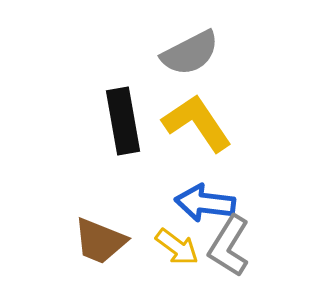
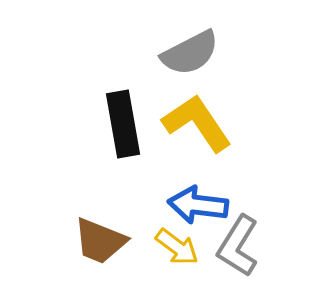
black rectangle: moved 3 px down
blue arrow: moved 7 px left, 2 px down
gray L-shape: moved 9 px right
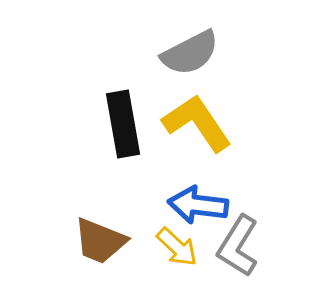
yellow arrow: rotated 6 degrees clockwise
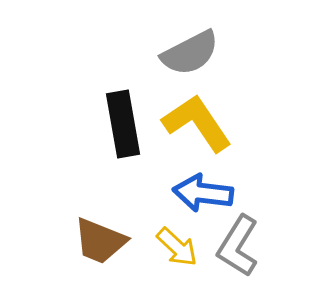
blue arrow: moved 5 px right, 12 px up
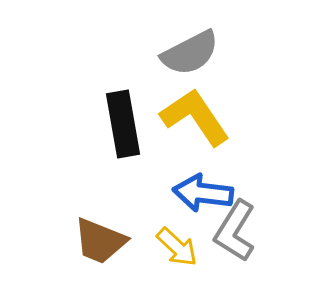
yellow L-shape: moved 2 px left, 6 px up
gray L-shape: moved 3 px left, 15 px up
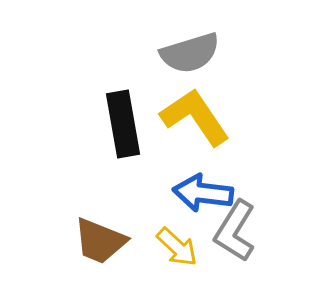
gray semicircle: rotated 10 degrees clockwise
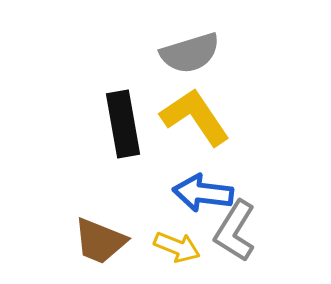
yellow arrow: rotated 21 degrees counterclockwise
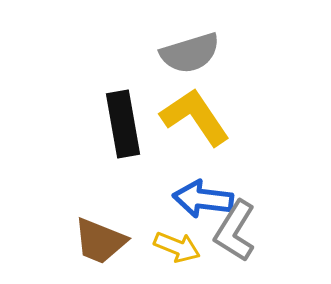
blue arrow: moved 6 px down
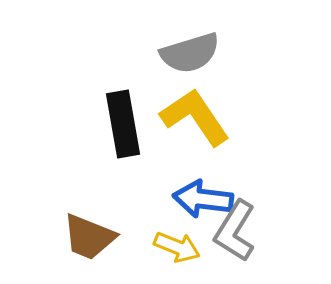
brown trapezoid: moved 11 px left, 4 px up
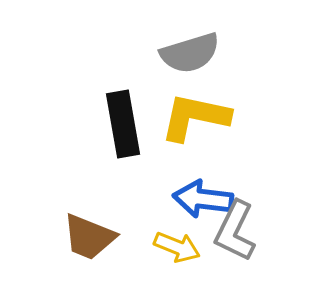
yellow L-shape: rotated 44 degrees counterclockwise
gray L-shape: rotated 6 degrees counterclockwise
